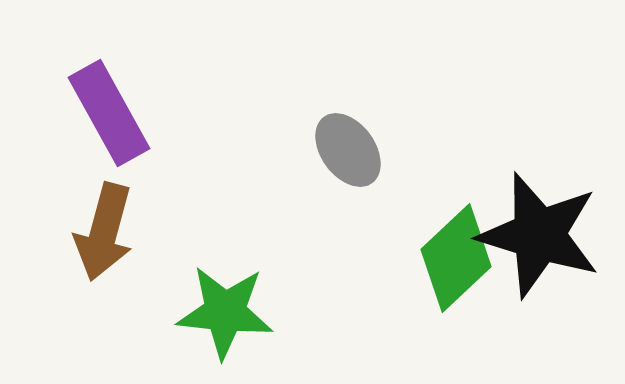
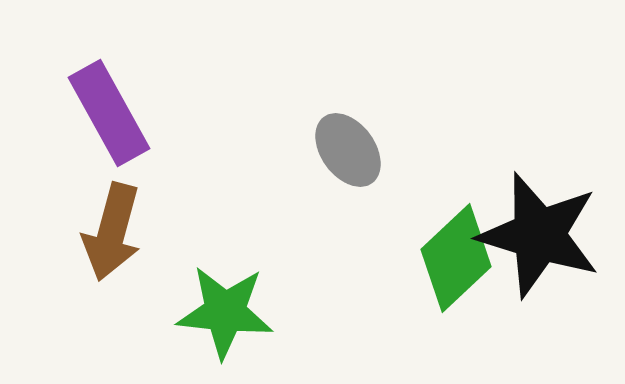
brown arrow: moved 8 px right
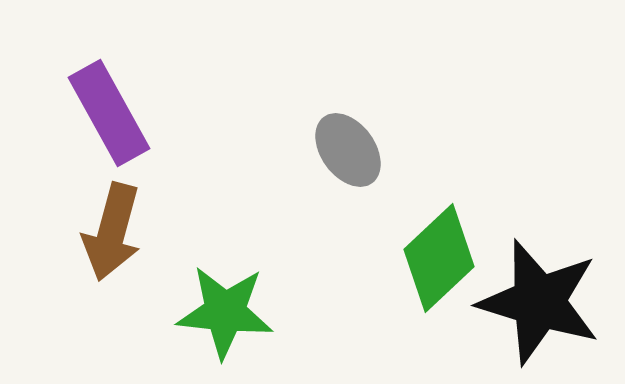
black star: moved 67 px down
green diamond: moved 17 px left
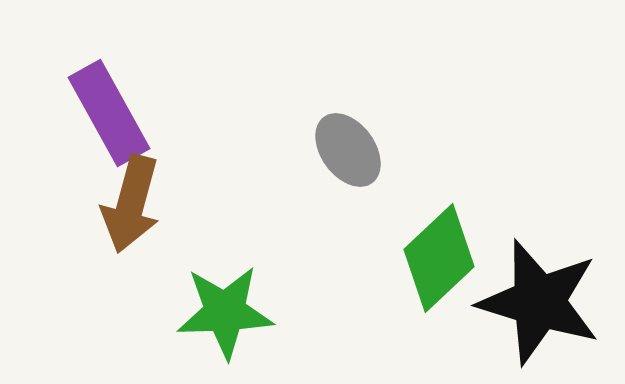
brown arrow: moved 19 px right, 28 px up
green star: rotated 8 degrees counterclockwise
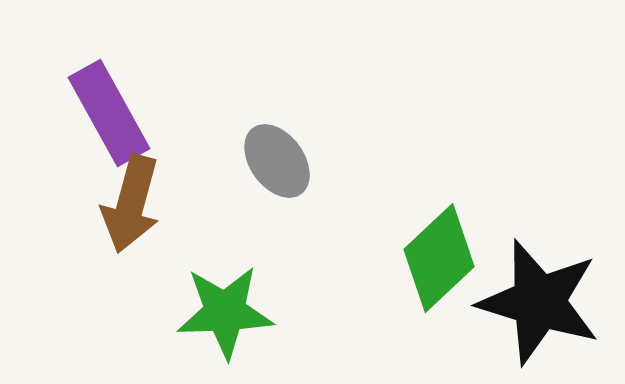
gray ellipse: moved 71 px left, 11 px down
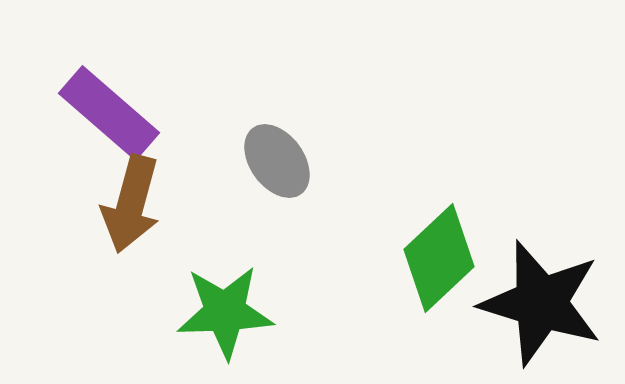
purple rectangle: rotated 20 degrees counterclockwise
black star: moved 2 px right, 1 px down
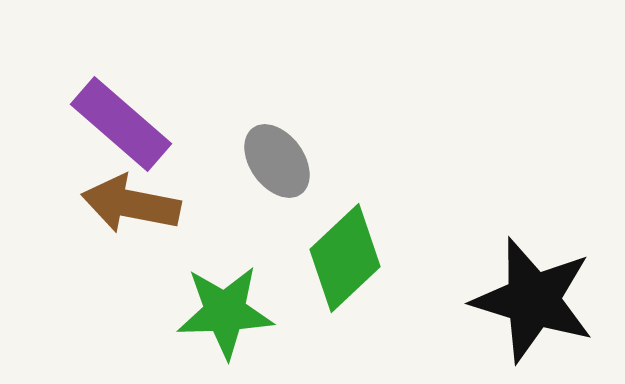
purple rectangle: moved 12 px right, 11 px down
brown arrow: rotated 86 degrees clockwise
green diamond: moved 94 px left
black star: moved 8 px left, 3 px up
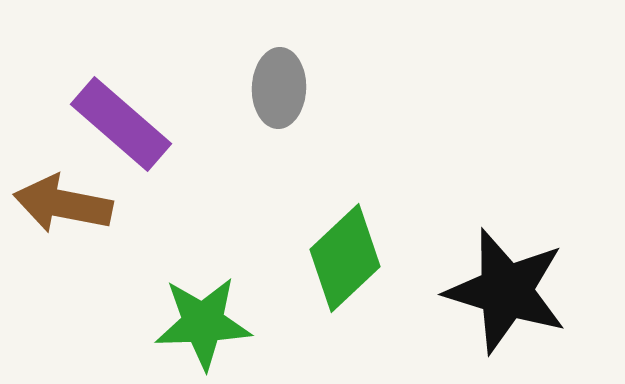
gray ellipse: moved 2 px right, 73 px up; rotated 38 degrees clockwise
brown arrow: moved 68 px left
black star: moved 27 px left, 9 px up
green star: moved 22 px left, 11 px down
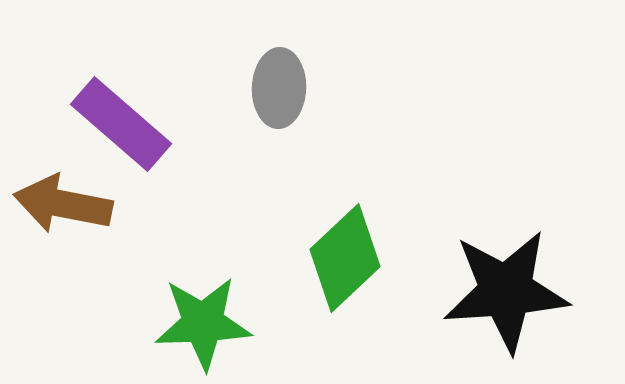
black star: rotated 21 degrees counterclockwise
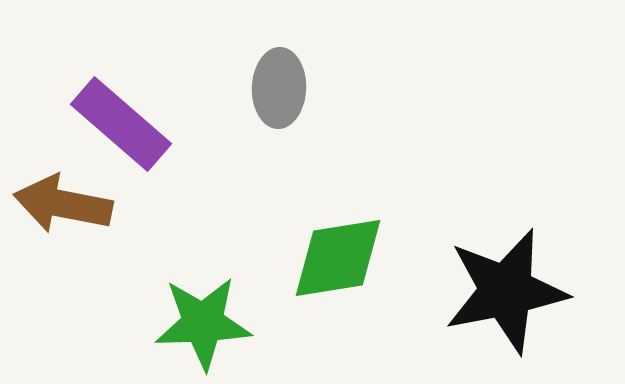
green diamond: moved 7 px left; rotated 34 degrees clockwise
black star: rotated 7 degrees counterclockwise
